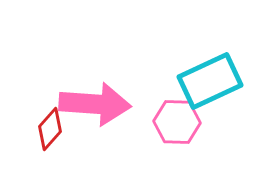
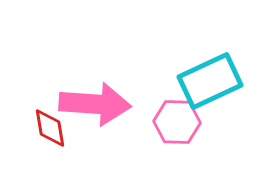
red diamond: moved 1 px up; rotated 51 degrees counterclockwise
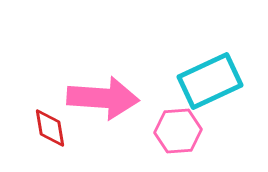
pink arrow: moved 8 px right, 6 px up
pink hexagon: moved 1 px right, 9 px down; rotated 6 degrees counterclockwise
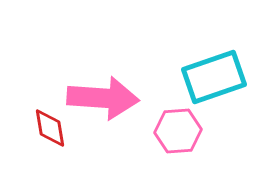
cyan rectangle: moved 4 px right, 4 px up; rotated 6 degrees clockwise
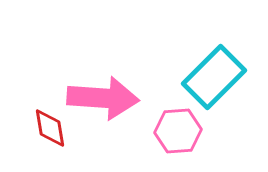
cyan rectangle: rotated 26 degrees counterclockwise
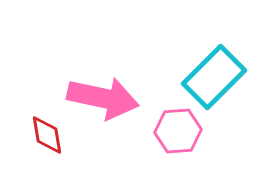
pink arrow: rotated 8 degrees clockwise
red diamond: moved 3 px left, 7 px down
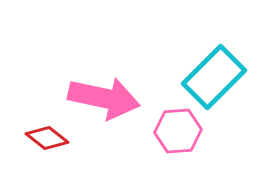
pink arrow: moved 1 px right
red diamond: moved 3 px down; rotated 42 degrees counterclockwise
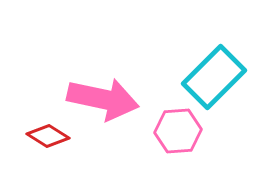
pink arrow: moved 1 px left, 1 px down
red diamond: moved 1 px right, 2 px up; rotated 6 degrees counterclockwise
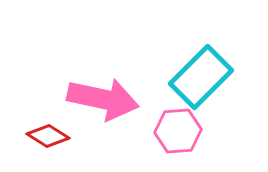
cyan rectangle: moved 13 px left
